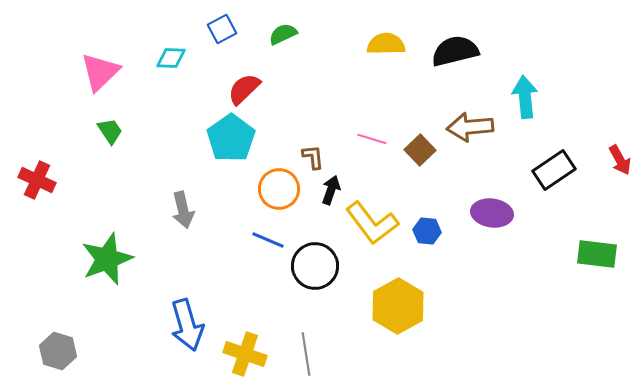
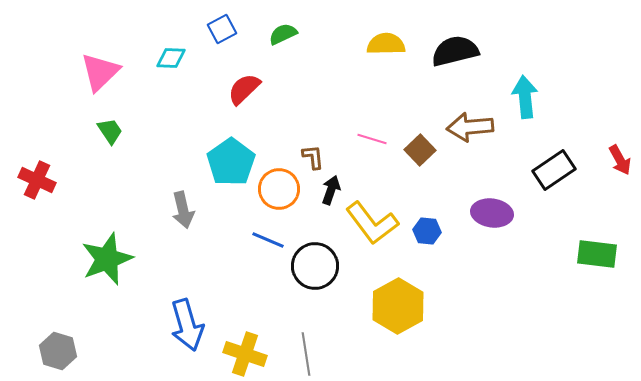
cyan pentagon: moved 24 px down
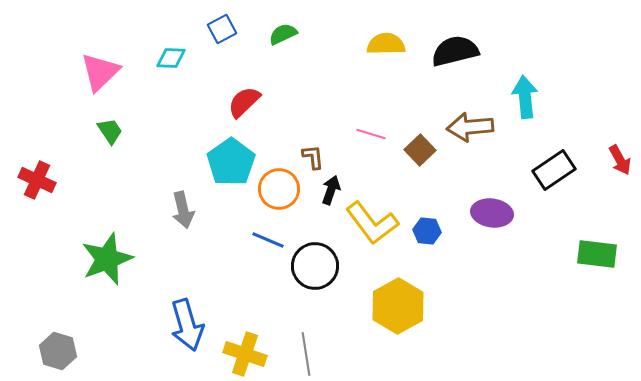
red semicircle: moved 13 px down
pink line: moved 1 px left, 5 px up
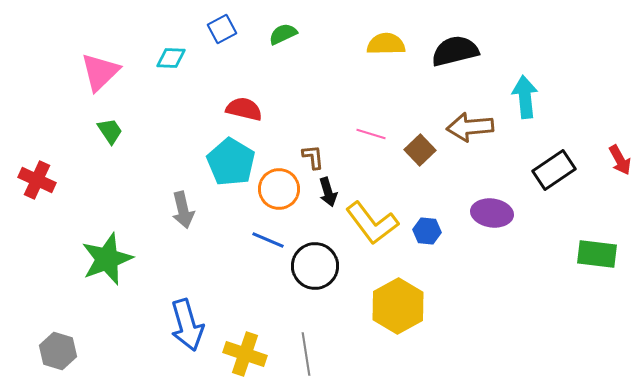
red semicircle: moved 7 px down; rotated 57 degrees clockwise
cyan pentagon: rotated 6 degrees counterclockwise
black arrow: moved 3 px left, 2 px down; rotated 144 degrees clockwise
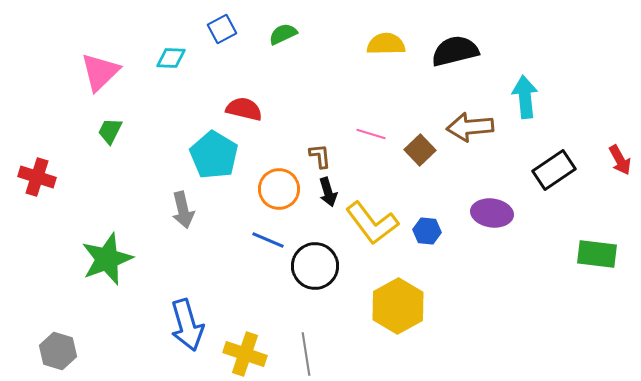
green trapezoid: rotated 120 degrees counterclockwise
brown L-shape: moved 7 px right, 1 px up
cyan pentagon: moved 17 px left, 7 px up
red cross: moved 3 px up; rotated 6 degrees counterclockwise
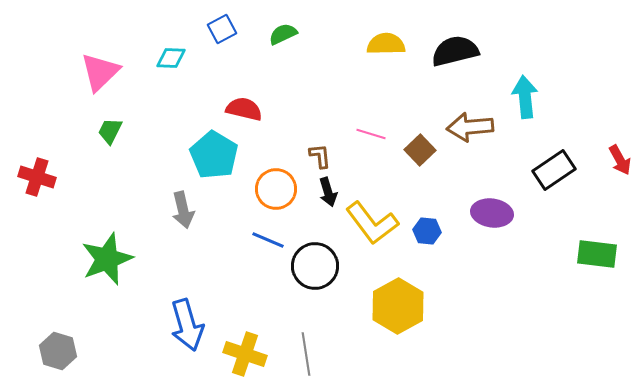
orange circle: moved 3 px left
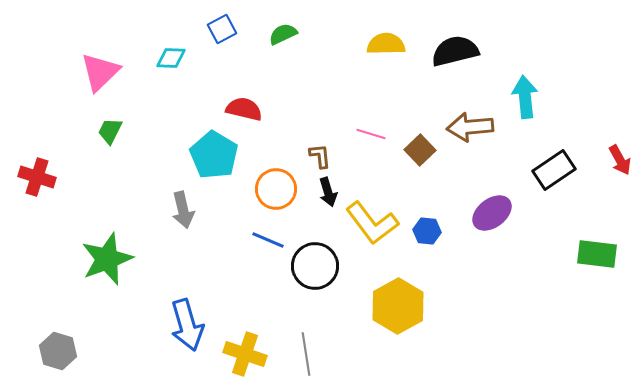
purple ellipse: rotated 45 degrees counterclockwise
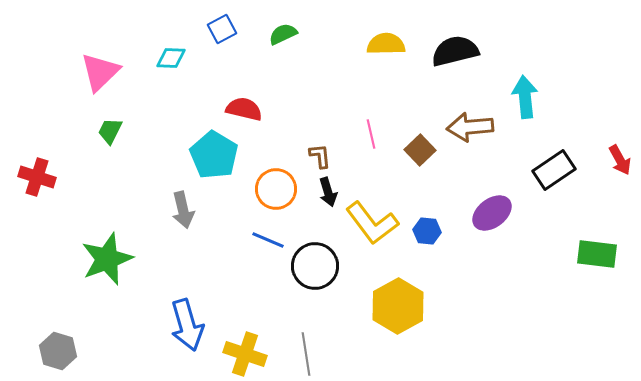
pink line: rotated 60 degrees clockwise
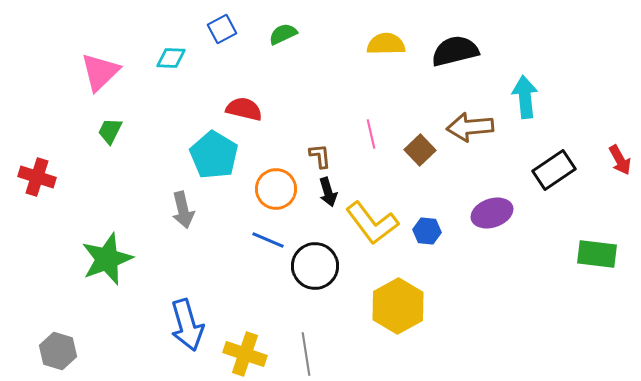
purple ellipse: rotated 18 degrees clockwise
